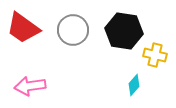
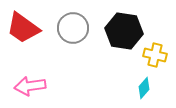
gray circle: moved 2 px up
cyan diamond: moved 10 px right, 3 px down
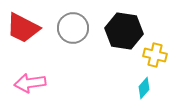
red trapezoid: rotated 9 degrees counterclockwise
pink arrow: moved 3 px up
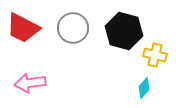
black hexagon: rotated 6 degrees clockwise
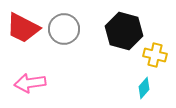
gray circle: moved 9 px left, 1 px down
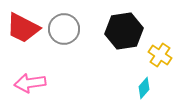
black hexagon: rotated 24 degrees counterclockwise
yellow cross: moved 5 px right; rotated 20 degrees clockwise
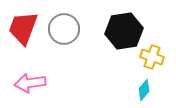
red trapezoid: rotated 84 degrees clockwise
yellow cross: moved 8 px left, 2 px down; rotated 15 degrees counterclockwise
cyan diamond: moved 2 px down
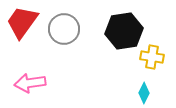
red trapezoid: moved 1 px left, 6 px up; rotated 15 degrees clockwise
yellow cross: rotated 10 degrees counterclockwise
cyan diamond: moved 3 px down; rotated 15 degrees counterclockwise
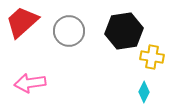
red trapezoid: rotated 12 degrees clockwise
gray circle: moved 5 px right, 2 px down
cyan diamond: moved 1 px up
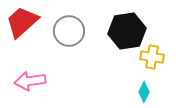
black hexagon: moved 3 px right
pink arrow: moved 2 px up
